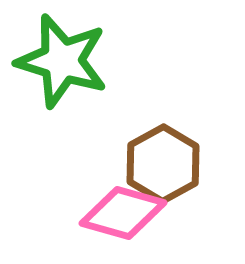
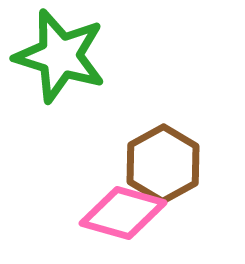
green star: moved 2 px left, 5 px up
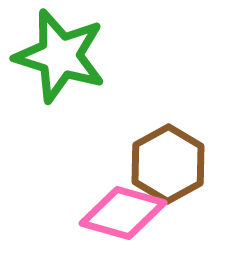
brown hexagon: moved 5 px right
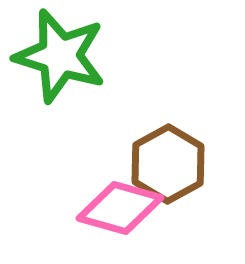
pink diamond: moved 3 px left, 5 px up
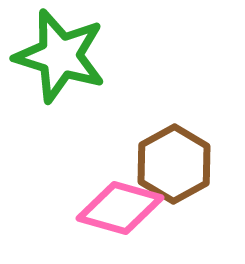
brown hexagon: moved 6 px right
